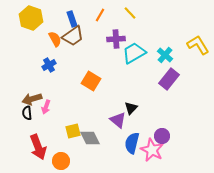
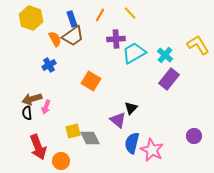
purple circle: moved 32 px right
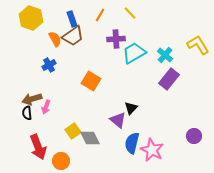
yellow square: rotated 21 degrees counterclockwise
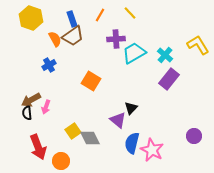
brown arrow: moved 1 px left, 1 px down; rotated 12 degrees counterclockwise
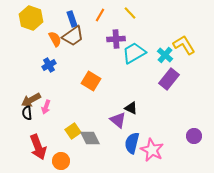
yellow L-shape: moved 14 px left
black triangle: rotated 48 degrees counterclockwise
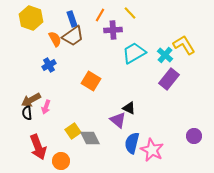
purple cross: moved 3 px left, 9 px up
black triangle: moved 2 px left
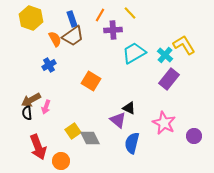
pink star: moved 12 px right, 27 px up
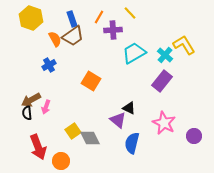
orange line: moved 1 px left, 2 px down
purple rectangle: moved 7 px left, 2 px down
